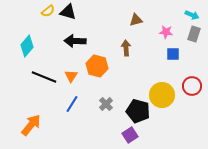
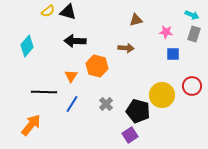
brown arrow: rotated 98 degrees clockwise
black line: moved 15 px down; rotated 20 degrees counterclockwise
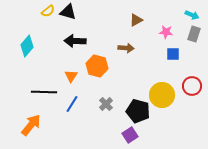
brown triangle: rotated 16 degrees counterclockwise
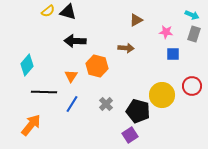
cyan diamond: moved 19 px down
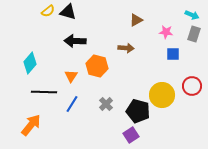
cyan diamond: moved 3 px right, 2 px up
purple square: moved 1 px right
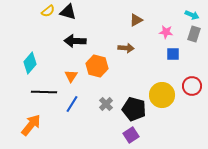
black pentagon: moved 4 px left, 2 px up
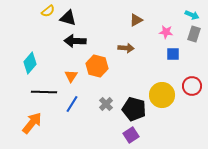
black triangle: moved 6 px down
orange arrow: moved 1 px right, 2 px up
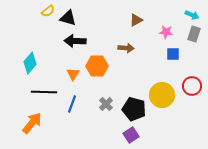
orange hexagon: rotated 15 degrees counterclockwise
orange triangle: moved 2 px right, 2 px up
blue line: rotated 12 degrees counterclockwise
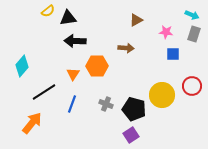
black triangle: rotated 24 degrees counterclockwise
cyan diamond: moved 8 px left, 3 px down
black line: rotated 35 degrees counterclockwise
gray cross: rotated 24 degrees counterclockwise
